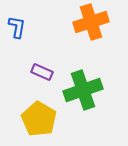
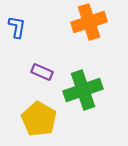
orange cross: moved 2 px left
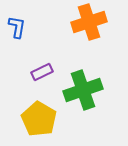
purple rectangle: rotated 50 degrees counterclockwise
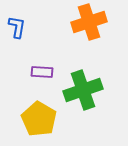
purple rectangle: rotated 30 degrees clockwise
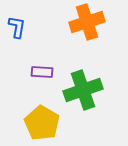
orange cross: moved 2 px left
yellow pentagon: moved 3 px right, 4 px down
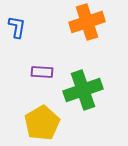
yellow pentagon: rotated 12 degrees clockwise
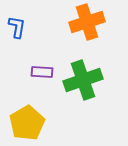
green cross: moved 10 px up
yellow pentagon: moved 15 px left
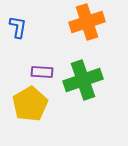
blue L-shape: moved 1 px right
yellow pentagon: moved 3 px right, 19 px up
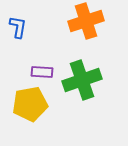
orange cross: moved 1 px left, 1 px up
green cross: moved 1 px left
yellow pentagon: rotated 20 degrees clockwise
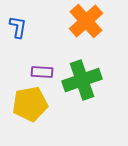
orange cross: rotated 24 degrees counterclockwise
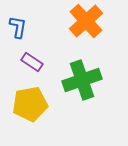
purple rectangle: moved 10 px left, 10 px up; rotated 30 degrees clockwise
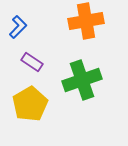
orange cross: rotated 32 degrees clockwise
blue L-shape: rotated 35 degrees clockwise
yellow pentagon: rotated 20 degrees counterclockwise
